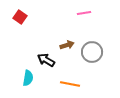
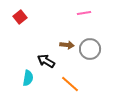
red square: rotated 16 degrees clockwise
brown arrow: rotated 24 degrees clockwise
gray circle: moved 2 px left, 3 px up
black arrow: moved 1 px down
orange line: rotated 30 degrees clockwise
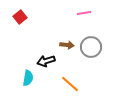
gray circle: moved 1 px right, 2 px up
black arrow: rotated 48 degrees counterclockwise
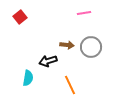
black arrow: moved 2 px right
orange line: moved 1 px down; rotated 24 degrees clockwise
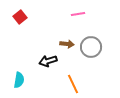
pink line: moved 6 px left, 1 px down
brown arrow: moved 1 px up
cyan semicircle: moved 9 px left, 2 px down
orange line: moved 3 px right, 1 px up
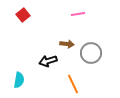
red square: moved 3 px right, 2 px up
gray circle: moved 6 px down
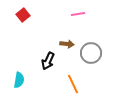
black arrow: rotated 48 degrees counterclockwise
